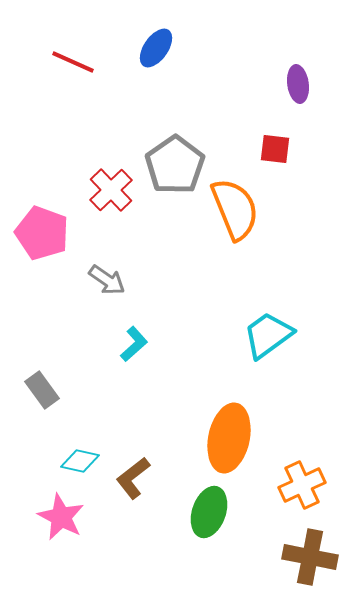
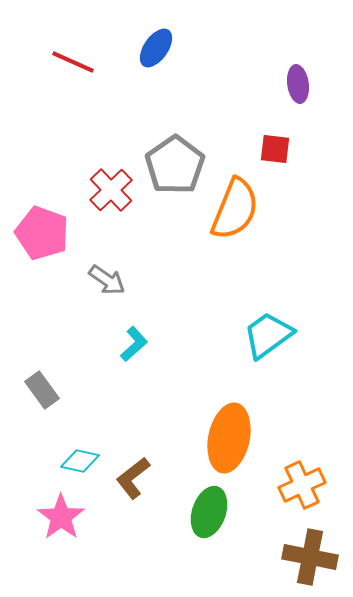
orange semicircle: rotated 44 degrees clockwise
pink star: rotated 9 degrees clockwise
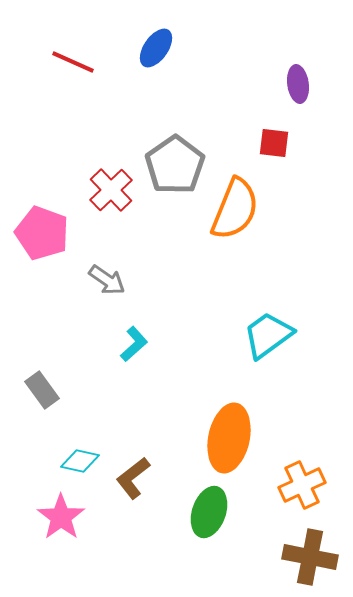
red square: moved 1 px left, 6 px up
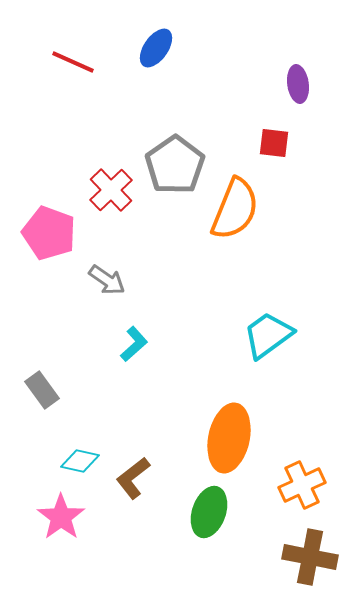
pink pentagon: moved 7 px right
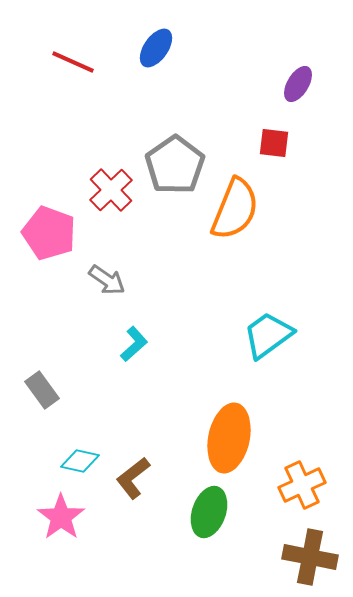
purple ellipse: rotated 39 degrees clockwise
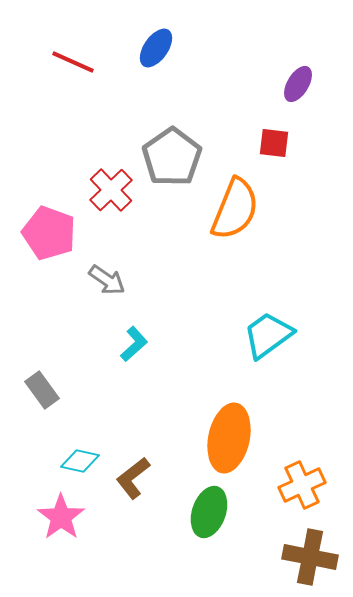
gray pentagon: moved 3 px left, 8 px up
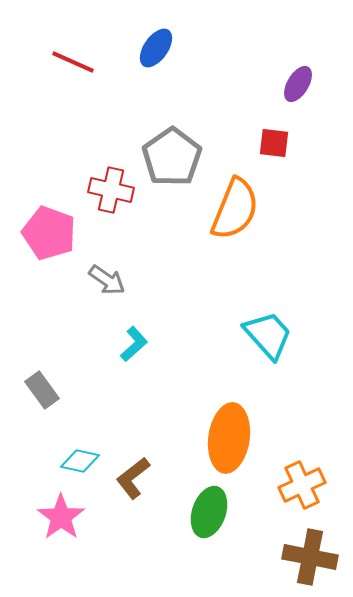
red cross: rotated 33 degrees counterclockwise
cyan trapezoid: rotated 84 degrees clockwise
orange ellipse: rotated 4 degrees counterclockwise
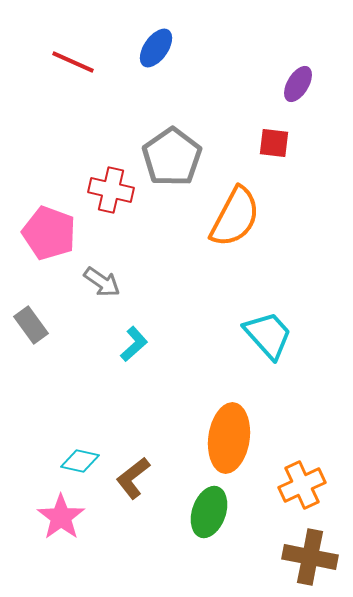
orange semicircle: moved 8 px down; rotated 6 degrees clockwise
gray arrow: moved 5 px left, 2 px down
gray rectangle: moved 11 px left, 65 px up
